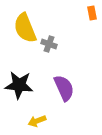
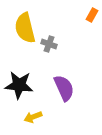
orange rectangle: moved 2 px down; rotated 40 degrees clockwise
yellow semicircle: rotated 8 degrees clockwise
yellow arrow: moved 4 px left, 4 px up
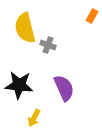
orange rectangle: moved 1 px down
gray cross: moved 1 px left, 1 px down
yellow arrow: moved 1 px right, 1 px down; rotated 42 degrees counterclockwise
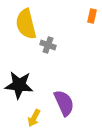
orange rectangle: rotated 16 degrees counterclockwise
yellow semicircle: moved 1 px right, 4 px up
purple semicircle: moved 15 px down
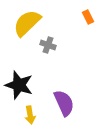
orange rectangle: moved 4 px left, 1 px down; rotated 40 degrees counterclockwise
yellow semicircle: moved 1 px right, 1 px up; rotated 60 degrees clockwise
black star: rotated 12 degrees clockwise
yellow arrow: moved 4 px left, 3 px up; rotated 36 degrees counterclockwise
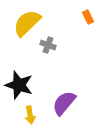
purple semicircle: rotated 116 degrees counterclockwise
